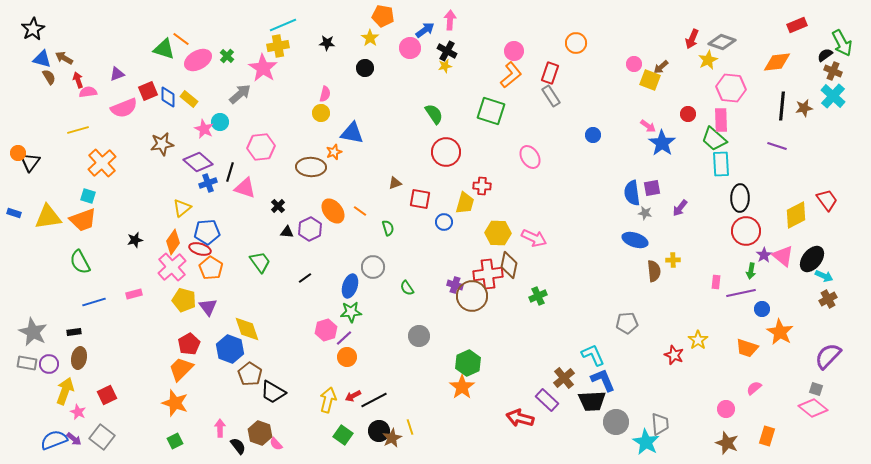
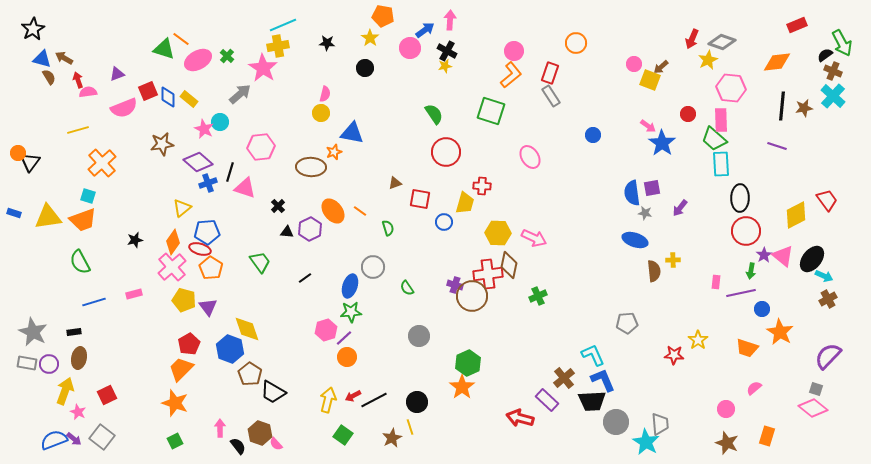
red star at (674, 355): rotated 18 degrees counterclockwise
black circle at (379, 431): moved 38 px right, 29 px up
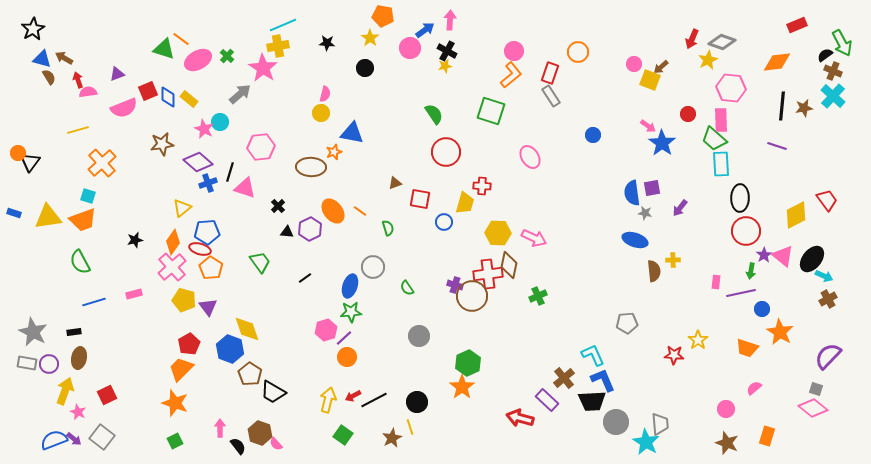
orange circle at (576, 43): moved 2 px right, 9 px down
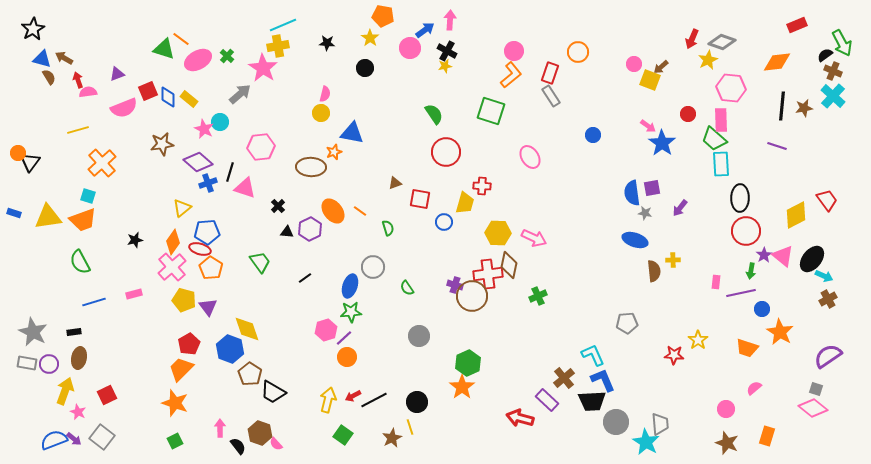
purple semicircle at (828, 356): rotated 12 degrees clockwise
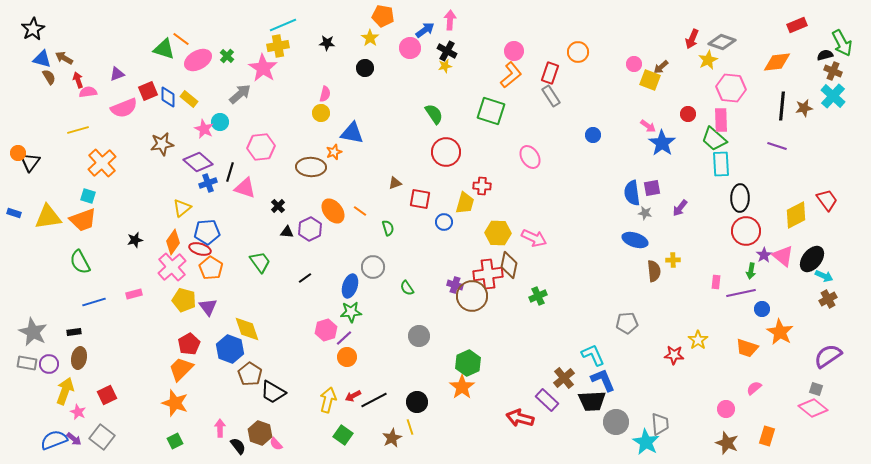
black semicircle at (825, 55): rotated 21 degrees clockwise
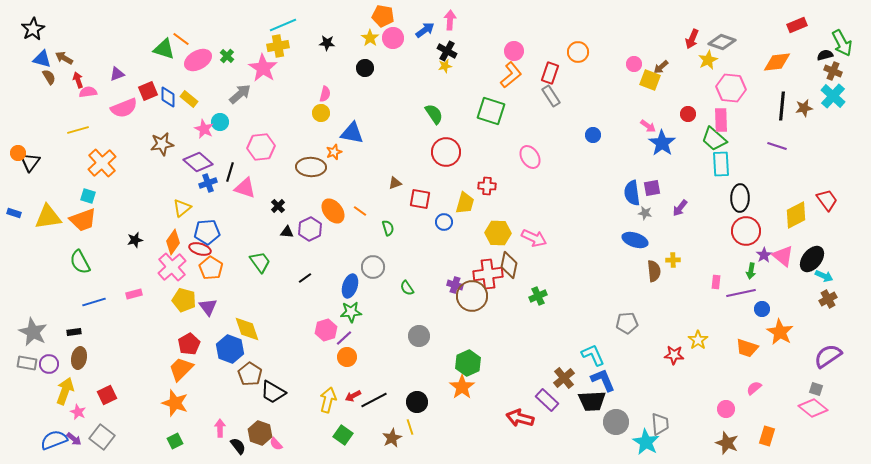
pink circle at (410, 48): moved 17 px left, 10 px up
red cross at (482, 186): moved 5 px right
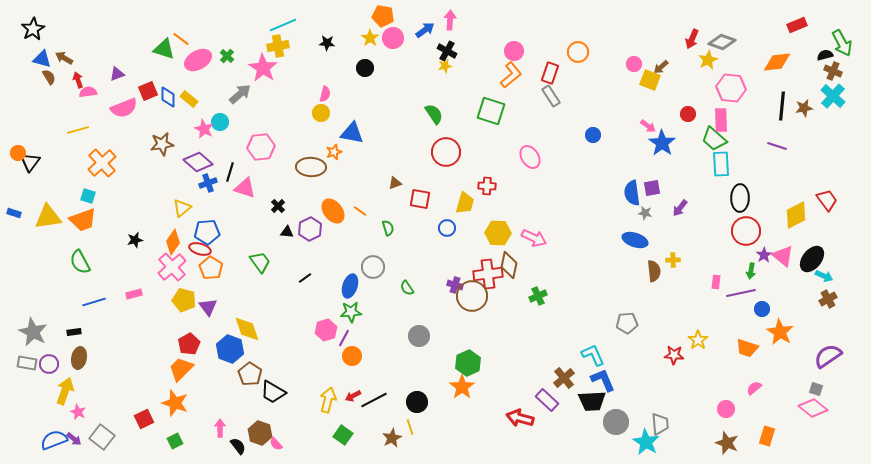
blue circle at (444, 222): moved 3 px right, 6 px down
purple line at (344, 338): rotated 18 degrees counterclockwise
orange circle at (347, 357): moved 5 px right, 1 px up
red square at (107, 395): moved 37 px right, 24 px down
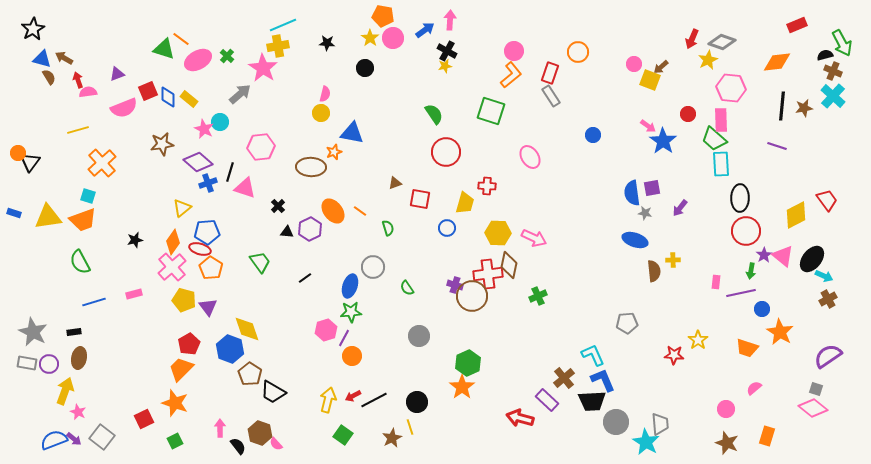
blue star at (662, 143): moved 1 px right, 2 px up
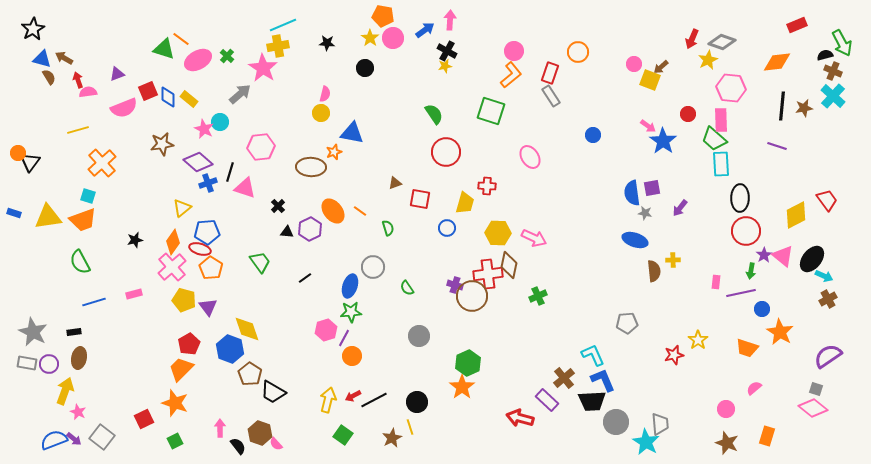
red star at (674, 355): rotated 18 degrees counterclockwise
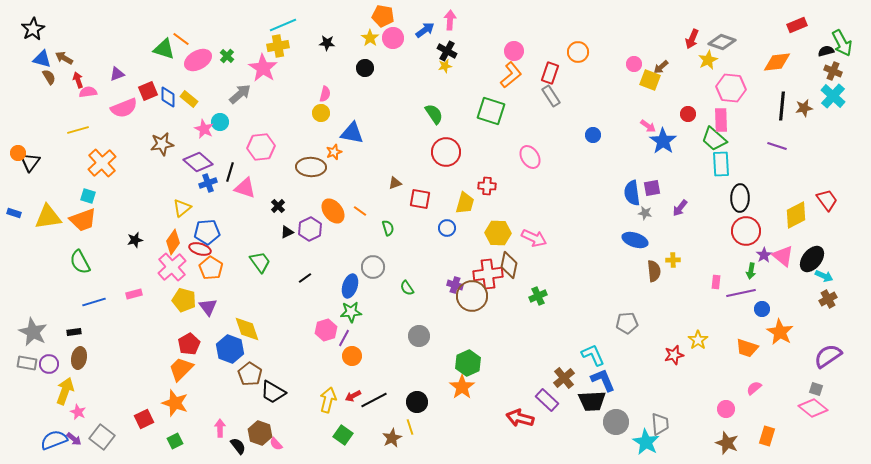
black semicircle at (825, 55): moved 1 px right, 4 px up
black triangle at (287, 232): rotated 32 degrees counterclockwise
